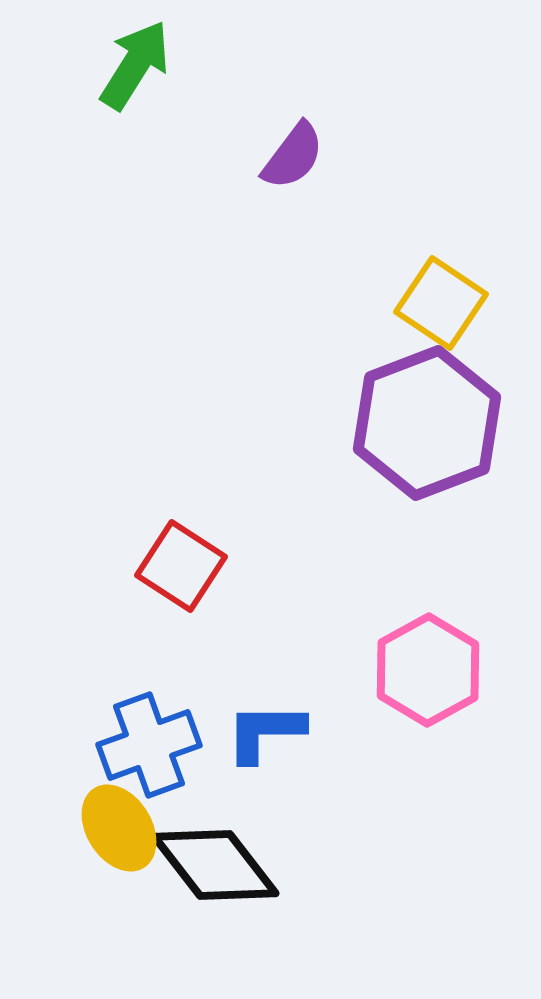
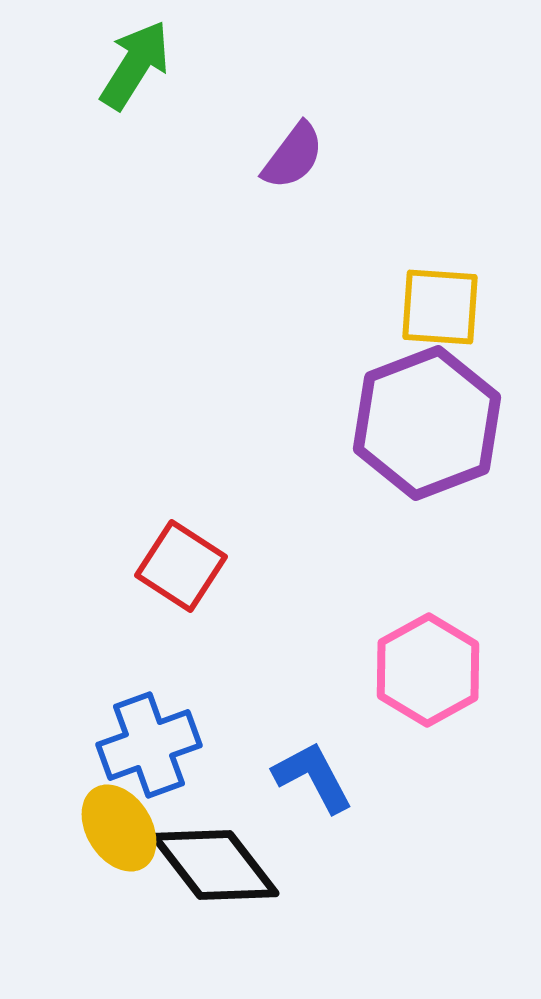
yellow square: moved 1 px left, 4 px down; rotated 30 degrees counterclockwise
blue L-shape: moved 48 px right, 45 px down; rotated 62 degrees clockwise
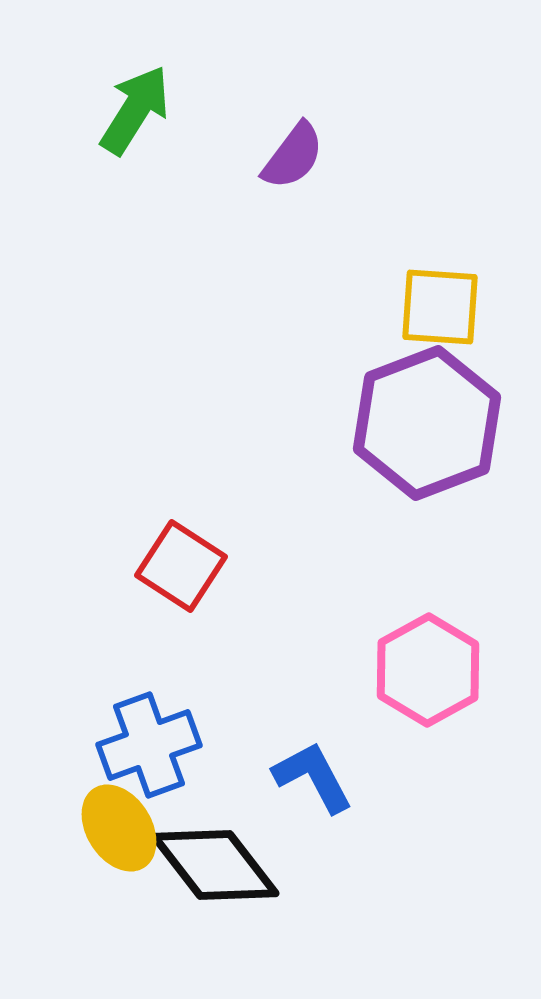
green arrow: moved 45 px down
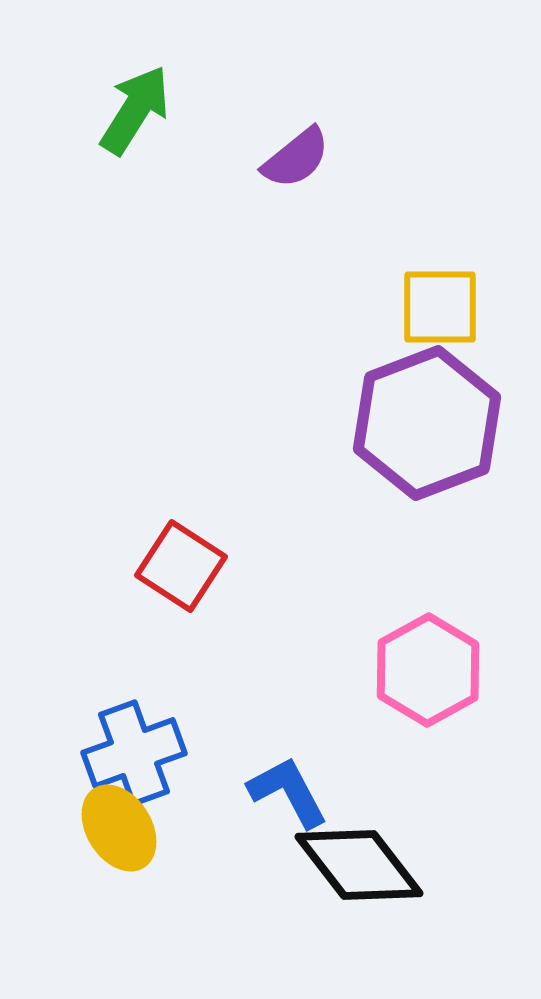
purple semicircle: moved 3 px right, 2 px down; rotated 14 degrees clockwise
yellow square: rotated 4 degrees counterclockwise
blue cross: moved 15 px left, 8 px down
blue L-shape: moved 25 px left, 15 px down
black diamond: moved 144 px right
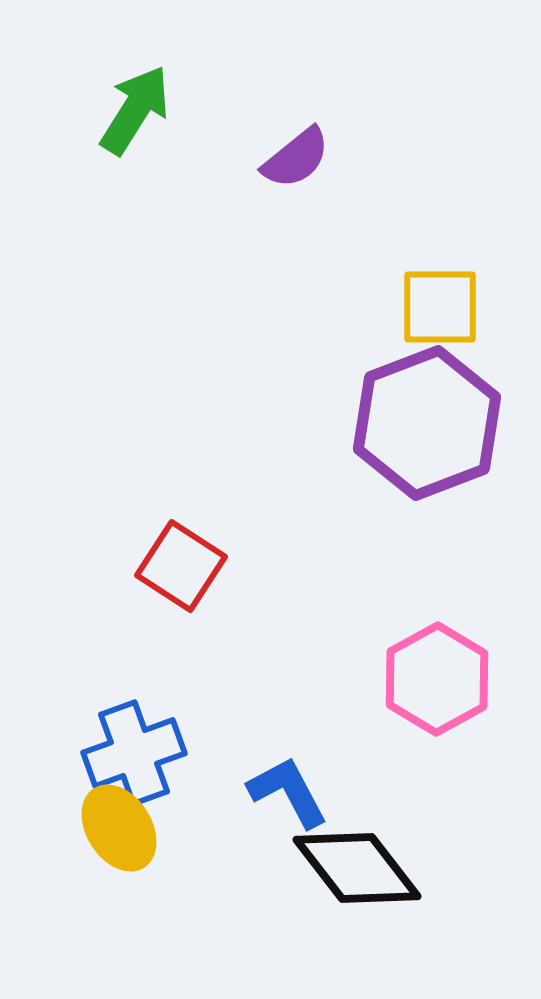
pink hexagon: moved 9 px right, 9 px down
black diamond: moved 2 px left, 3 px down
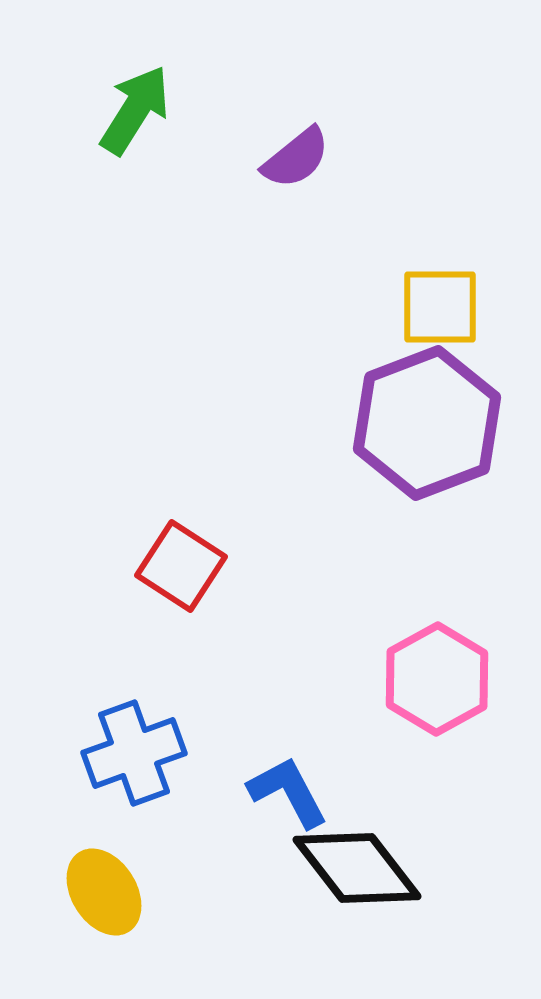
yellow ellipse: moved 15 px left, 64 px down
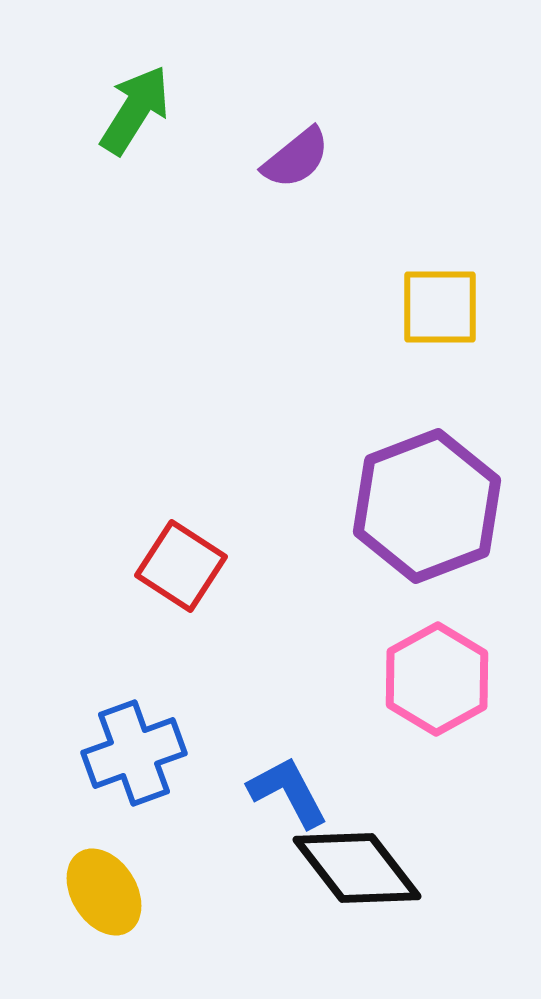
purple hexagon: moved 83 px down
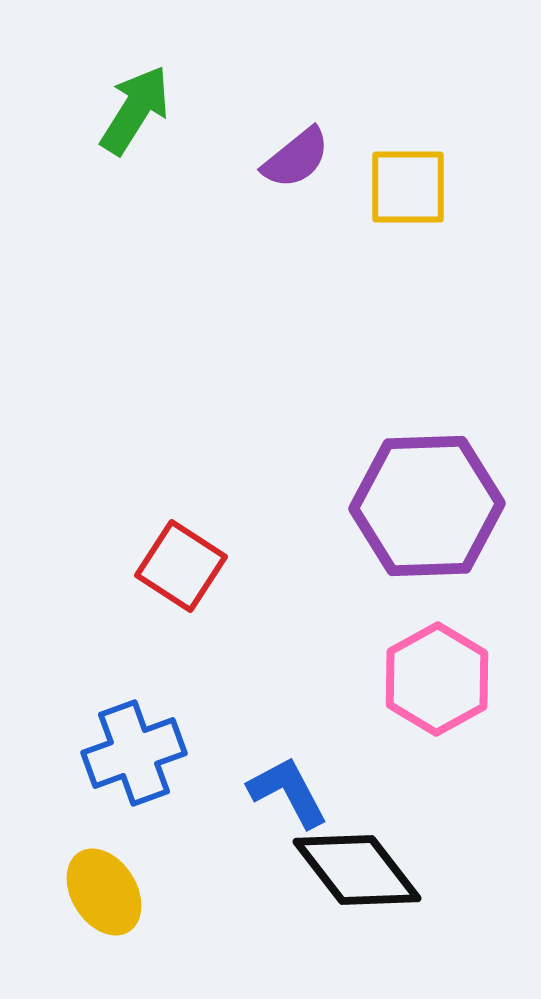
yellow square: moved 32 px left, 120 px up
purple hexagon: rotated 19 degrees clockwise
black diamond: moved 2 px down
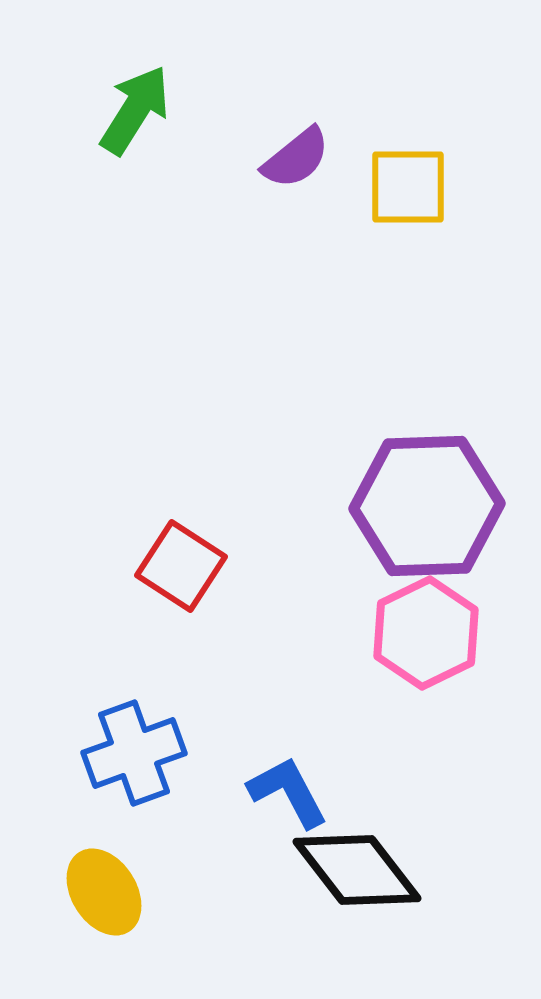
pink hexagon: moved 11 px left, 46 px up; rotated 3 degrees clockwise
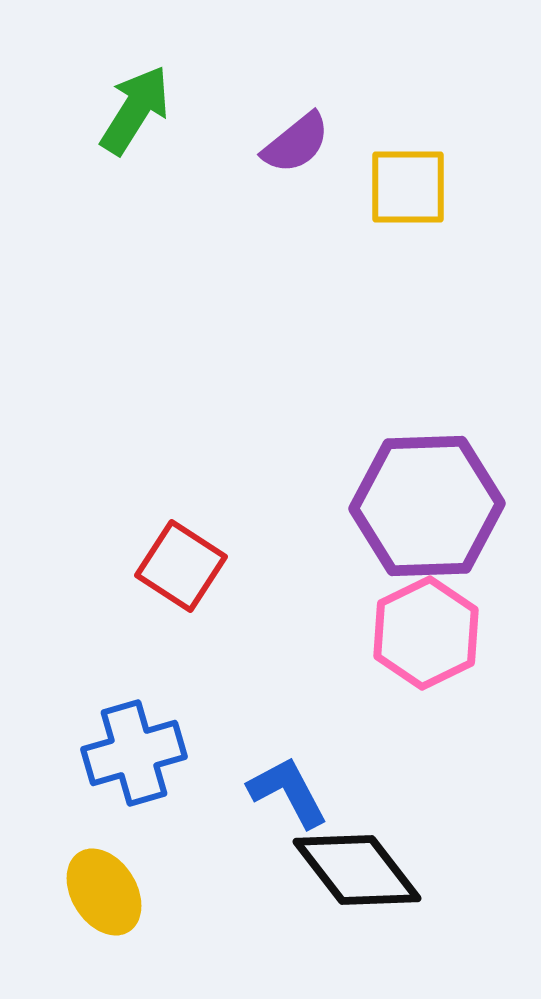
purple semicircle: moved 15 px up
blue cross: rotated 4 degrees clockwise
